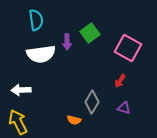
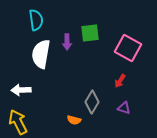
green square: rotated 30 degrees clockwise
white semicircle: rotated 108 degrees clockwise
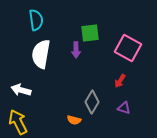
purple arrow: moved 9 px right, 8 px down
white arrow: rotated 18 degrees clockwise
